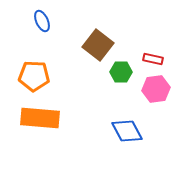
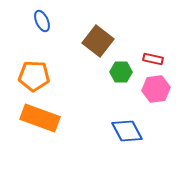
brown square: moved 4 px up
orange rectangle: rotated 15 degrees clockwise
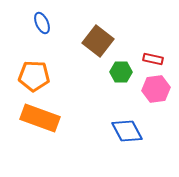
blue ellipse: moved 2 px down
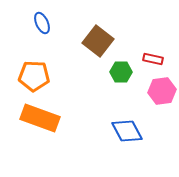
pink hexagon: moved 6 px right, 2 px down
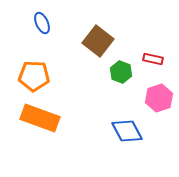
green hexagon: rotated 20 degrees clockwise
pink hexagon: moved 3 px left, 7 px down; rotated 12 degrees counterclockwise
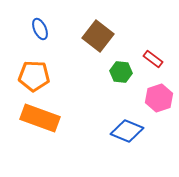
blue ellipse: moved 2 px left, 6 px down
brown square: moved 5 px up
red rectangle: rotated 24 degrees clockwise
green hexagon: rotated 15 degrees counterclockwise
blue diamond: rotated 40 degrees counterclockwise
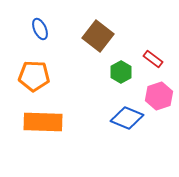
green hexagon: rotated 25 degrees clockwise
pink hexagon: moved 2 px up
orange rectangle: moved 3 px right, 4 px down; rotated 18 degrees counterclockwise
blue diamond: moved 13 px up
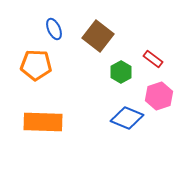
blue ellipse: moved 14 px right
orange pentagon: moved 2 px right, 11 px up
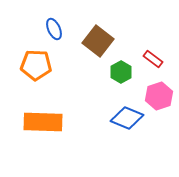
brown square: moved 5 px down
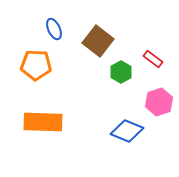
pink hexagon: moved 6 px down
blue diamond: moved 13 px down
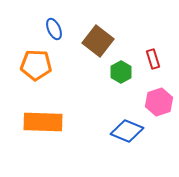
red rectangle: rotated 36 degrees clockwise
